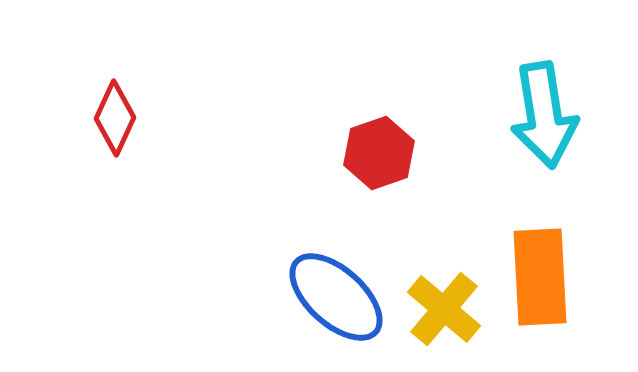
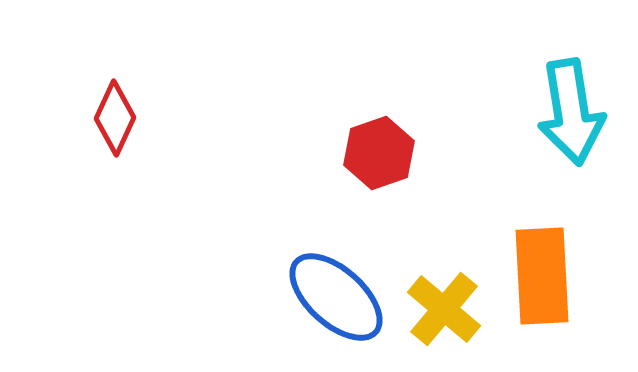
cyan arrow: moved 27 px right, 3 px up
orange rectangle: moved 2 px right, 1 px up
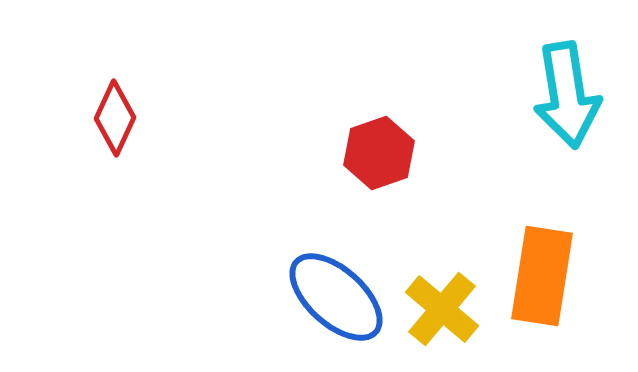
cyan arrow: moved 4 px left, 17 px up
orange rectangle: rotated 12 degrees clockwise
yellow cross: moved 2 px left
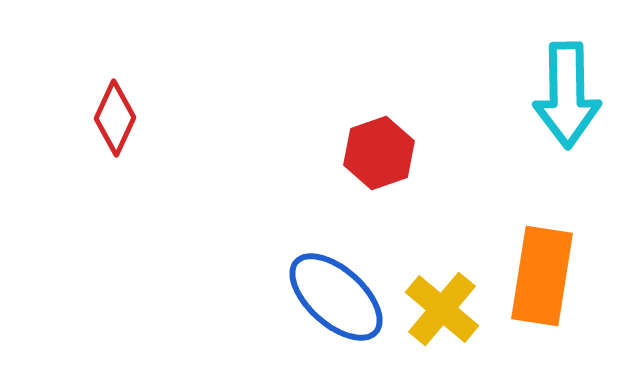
cyan arrow: rotated 8 degrees clockwise
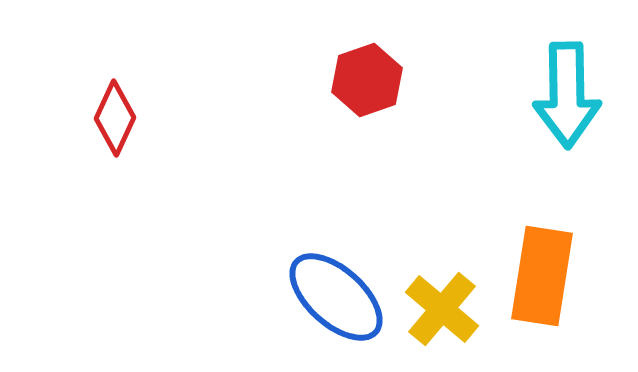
red hexagon: moved 12 px left, 73 px up
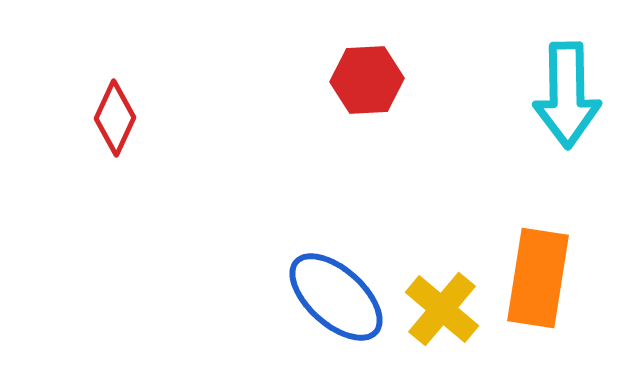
red hexagon: rotated 16 degrees clockwise
orange rectangle: moved 4 px left, 2 px down
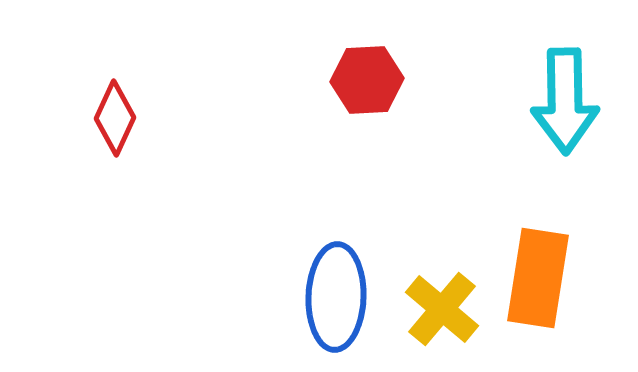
cyan arrow: moved 2 px left, 6 px down
blue ellipse: rotated 50 degrees clockwise
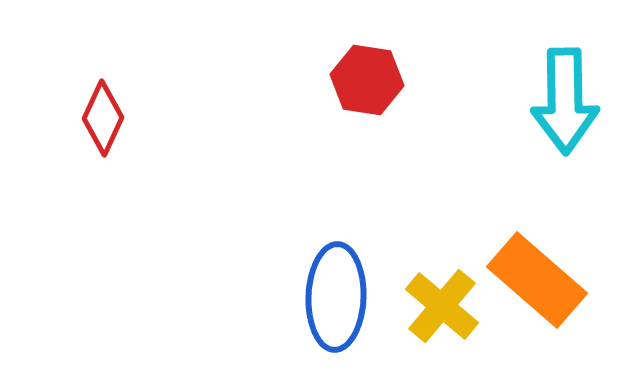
red hexagon: rotated 12 degrees clockwise
red diamond: moved 12 px left
orange rectangle: moved 1 px left, 2 px down; rotated 58 degrees counterclockwise
yellow cross: moved 3 px up
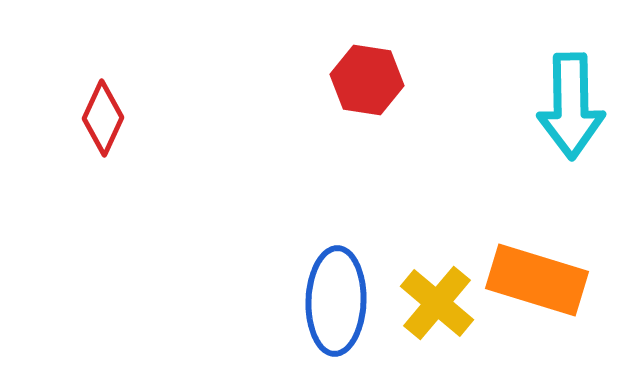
cyan arrow: moved 6 px right, 5 px down
orange rectangle: rotated 24 degrees counterclockwise
blue ellipse: moved 4 px down
yellow cross: moved 5 px left, 3 px up
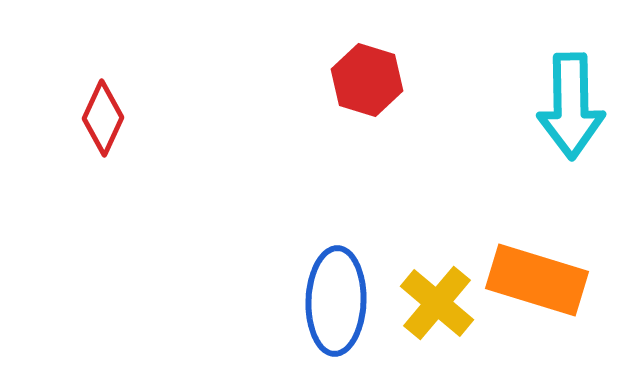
red hexagon: rotated 8 degrees clockwise
